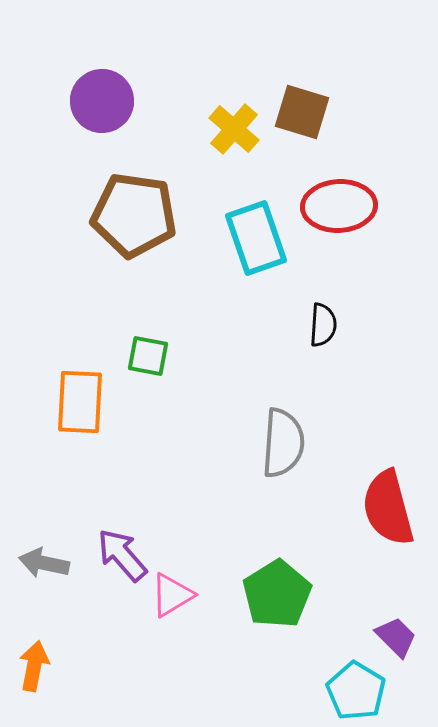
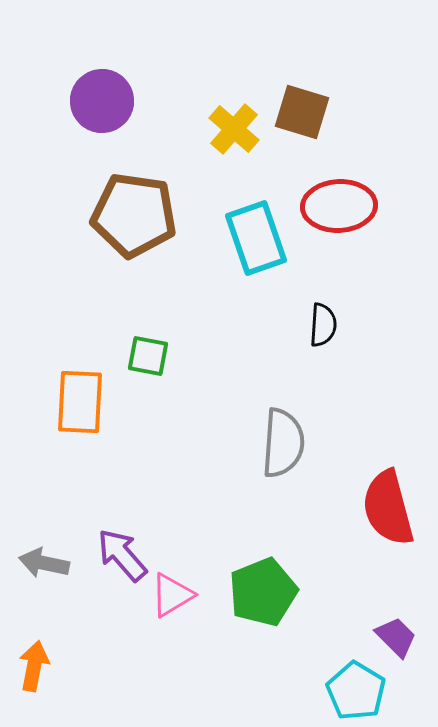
green pentagon: moved 14 px left, 2 px up; rotated 10 degrees clockwise
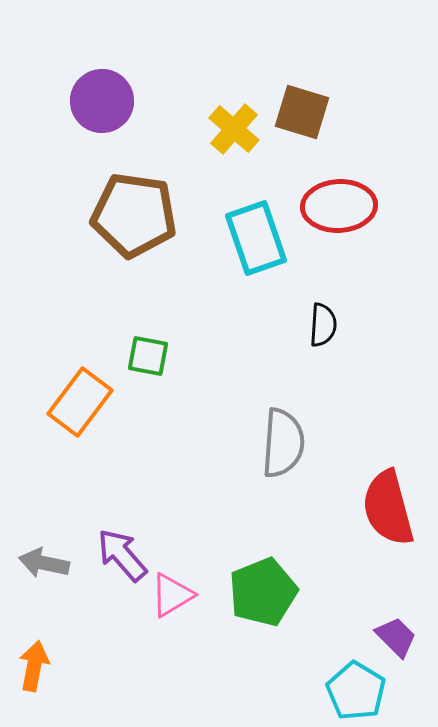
orange rectangle: rotated 34 degrees clockwise
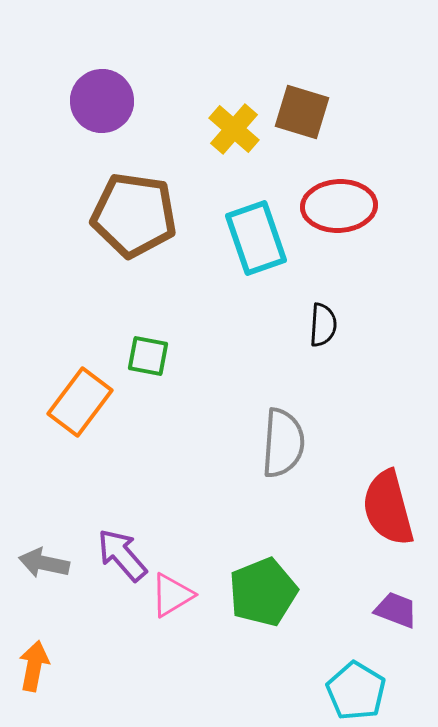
purple trapezoid: moved 27 px up; rotated 24 degrees counterclockwise
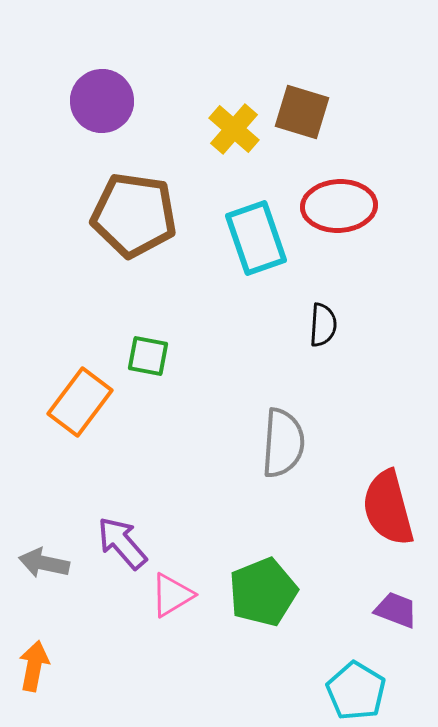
purple arrow: moved 12 px up
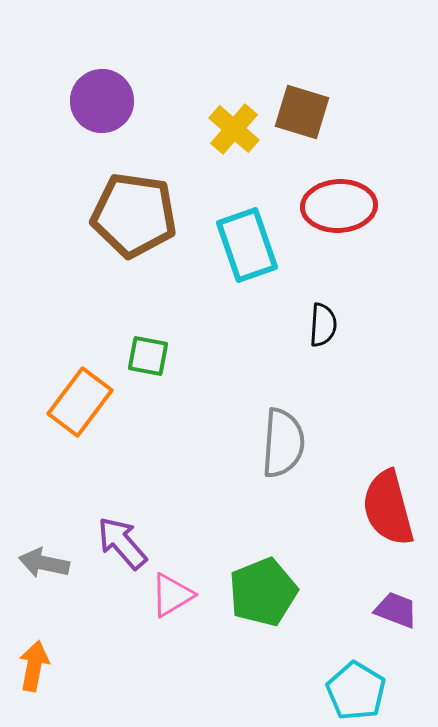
cyan rectangle: moved 9 px left, 7 px down
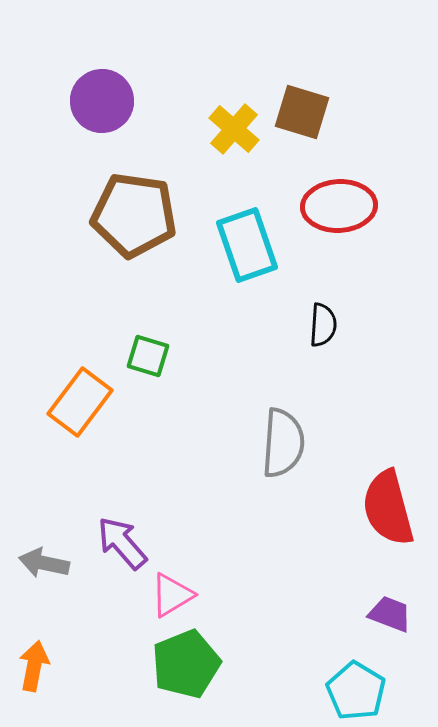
green square: rotated 6 degrees clockwise
green pentagon: moved 77 px left, 72 px down
purple trapezoid: moved 6 px left, 4 px down
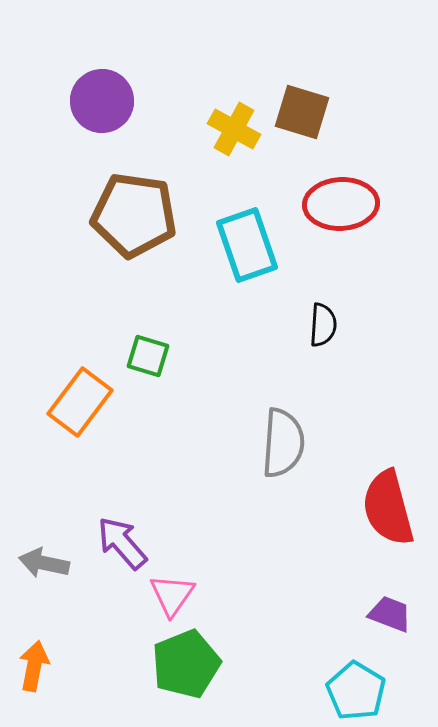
yellow cross: rotated 12 degrees counterclockwise
red ellipse: moved 2 px right, 2 px up
pink triangle: rotated 24 degrees counterclockwise
